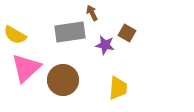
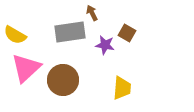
yellow trapezoid: moved 4 px right
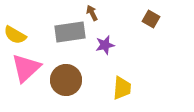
brown square: moved 24 px right, 14 px up
purple star: rotated 24 degrees counterclockwise
brown circle: moved 3 px right
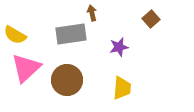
brown arrow: rotated 14 degrees clockwise
brown square: rotated 18 degrees clockwise
gray rectangle: moved 1 px right, 2 px down
purple star: moved 14 px right, 2 px down
brown circle: moved 1 px right
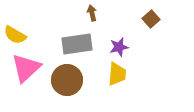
gray rectangle: moved 6 px right, 10 px down
yellow trapezoid: moved 5 px left, 14 px up
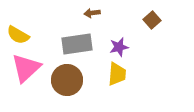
brown arrow: rotated 84 degrees counterclockwise
brown square: moved 1 px right, 1 px down
yellow semicircle: moved 3 px right
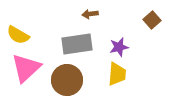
brown arrow: moved 2 px left, 1 px down
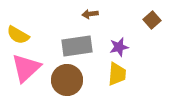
gray rectangle: moved 2 px down
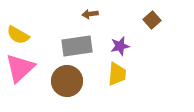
purple star: moved 1 px right, 1 px up
pink triangle: moved 6 px left
brown circle: moved 1 px down
